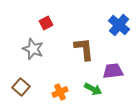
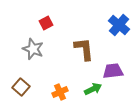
green arrow: rotated 54 degrees counterclockwise
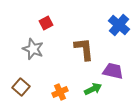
purple trapezoid: rotated 20 degrees clockwise
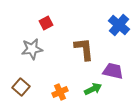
gray star: moved 1 px left; rotated 30 degrees counterclockwise
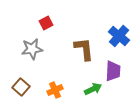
blue cross: moved 11 px down
purple trapezoid: rotated 80 degrees clockwise
orange cross: moved 5 px left, 2 px up
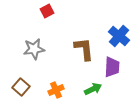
red square: moved 1 px right, 12 px up
gray star: moved 2 px right
purple trapezoid: moved 1 px left, 4 px up
orange cross: moved 1 px right
